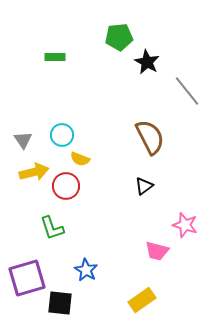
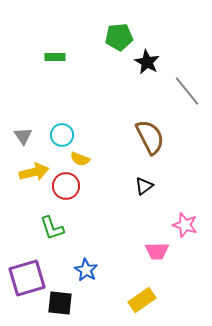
gray triangle: moved 4 px up
pink trapezoid: rotated 15 degrees counterclockwise
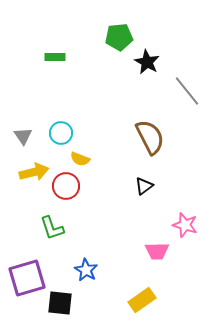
cyan circle: moved 1 px left, 2 px up
